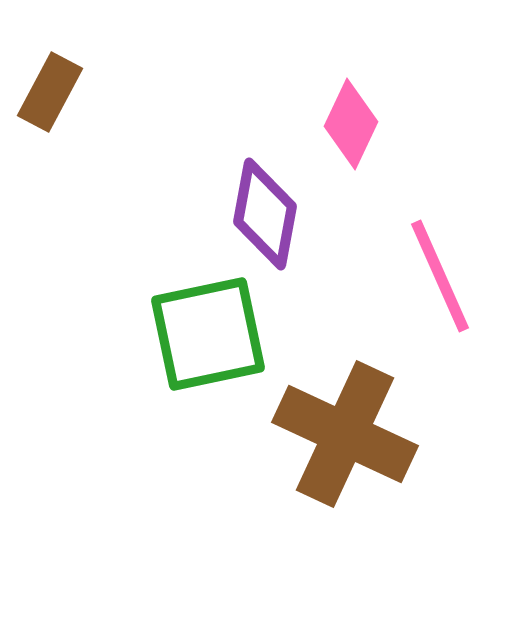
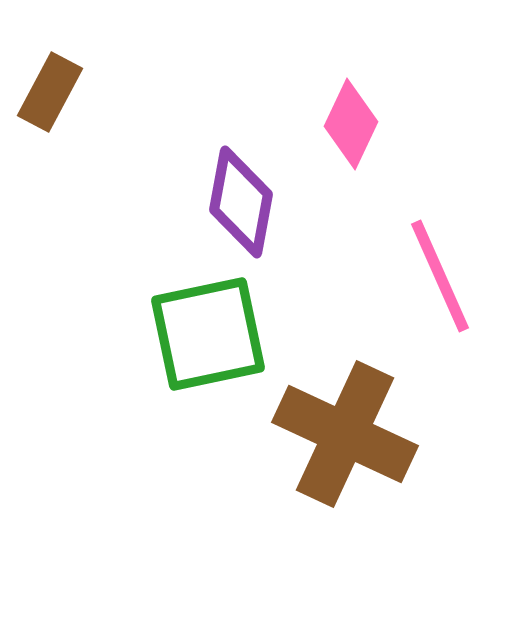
purple diamond: moved 24 px left, 12 px up
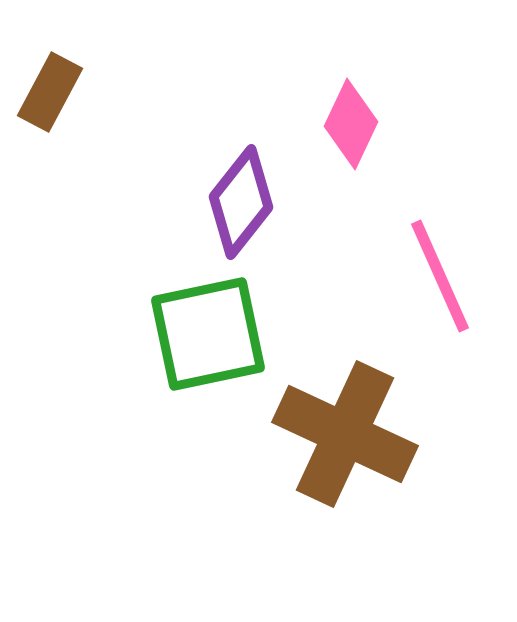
purple diamond: rotated 28 degrees clockwise
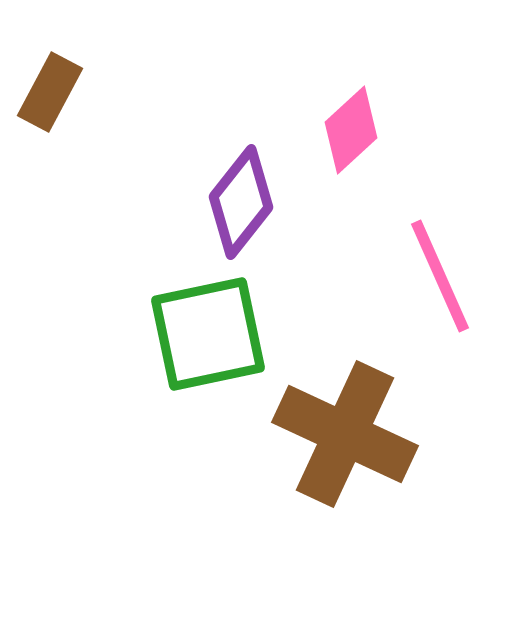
pink diamond: moved 6 px down; rotated 22 degrees clockwise
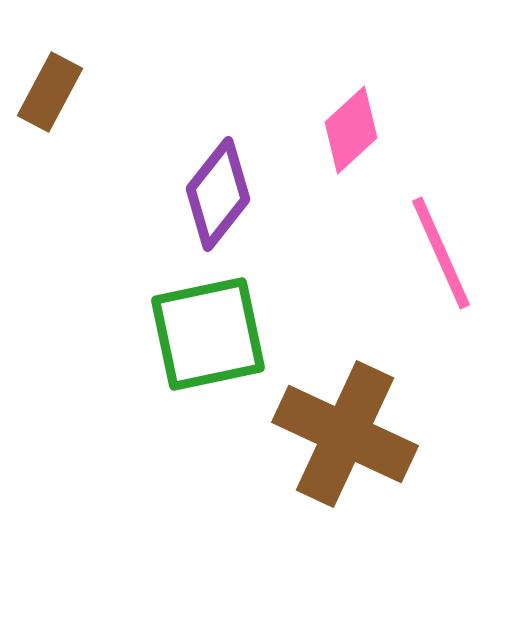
purple diamond: moved 23 px left, 8 px up
pink line: moved 1 px right, 23 px up
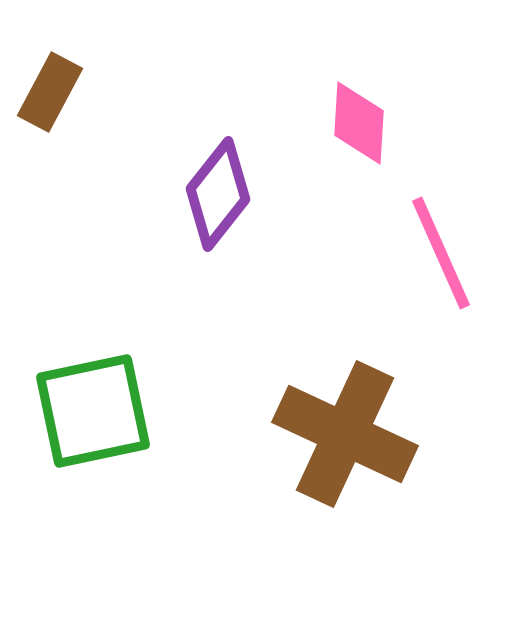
pink diamond: moved 8 px right, 7 px up; rotated 44 degrees counterclockwise
green square: moved 115 px left, 77 px down
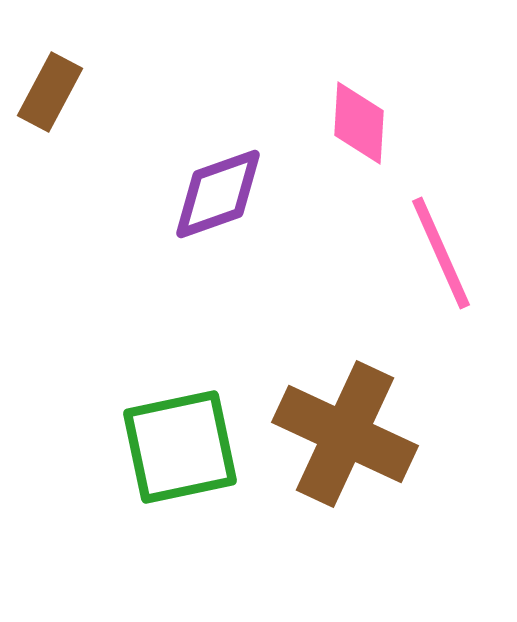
purple diamond: rotated 32 degrees clockwise
green square: moved 87 px right, 36 px down
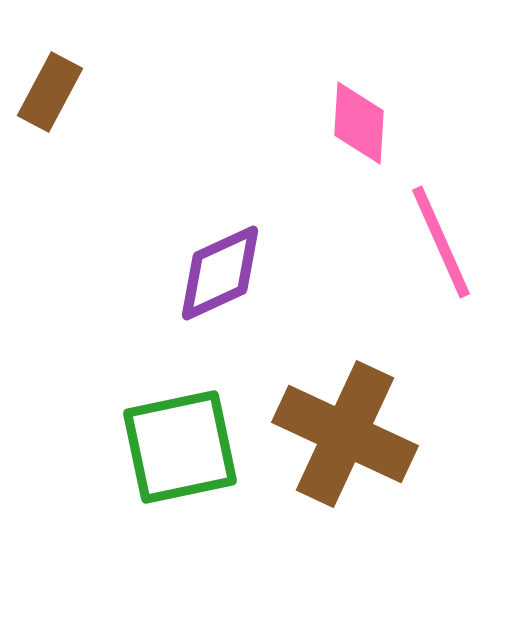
purple diamond: moved 2 px right, 79 px down; rotated 5 degrees counterclockwise
pink line: moved 11 px up
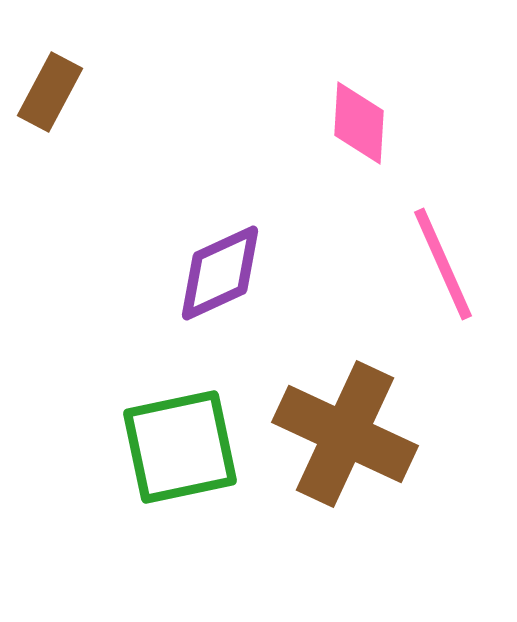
pink line: moved 2 px right, 22 px down
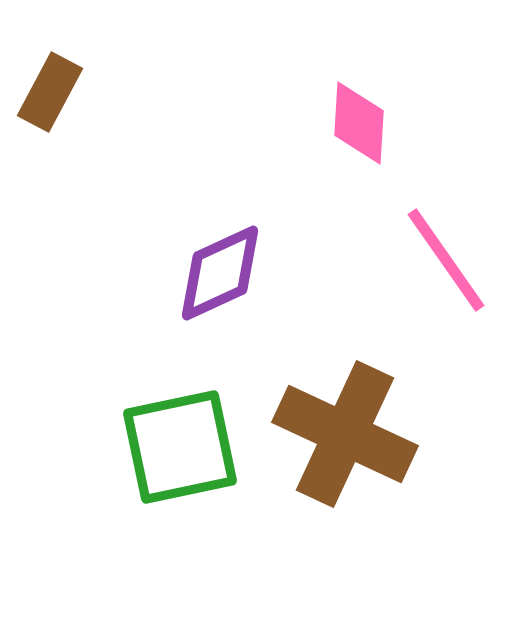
pink line: moved 3 px right, 4 px up; rotated 11 degrees counterclockwise
